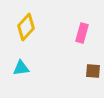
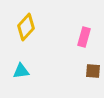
pink rectangle: moved 2 px right, 4 px down
cyan triangle: moved 3 px down
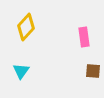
pink rectangle: rotated 24 degrees counterclockwise
cyan triangle: rotated 48 degrees counterclockwise
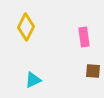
yellow diamond: rotated 16 degrees counterclockwise
cyan triangle: moved 12 px right, 9 px down; rotated 30 degrees clockwise
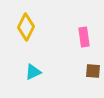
cyan triangle: moved 8 px up
